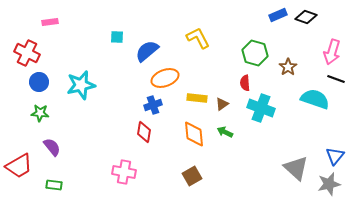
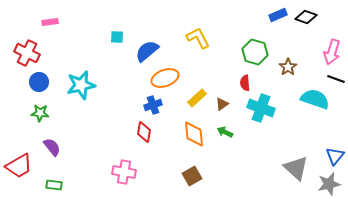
green hexagon: moved 1 px up
yellow rectangle: rotated 48 degrees counterclockwise
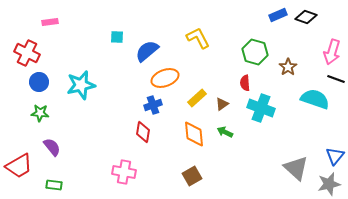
red diamond: moved 1 px left
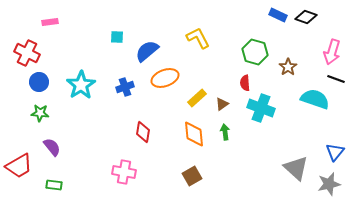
blue rectangle: rotated 48 degrees clockwise
cyan star: rotated 20 degrees counterclockwise
blue cross: moved 28 px left, 18 px up
green arrow: rotated 56 degrees clockwise
blue triangle: moved 4 px up
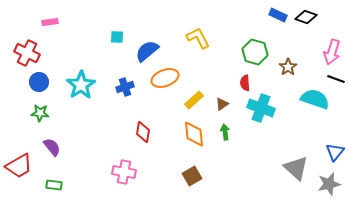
yellow rectangle: moved 3 px left, 2 px down
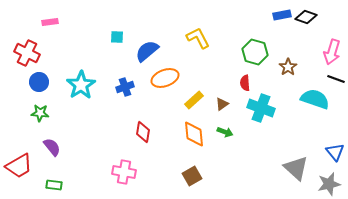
blue rectangle: moved 4 px right; rotated 36 degrees counterclockwise
green arrow: rotated 119 degrees clockwise
blue triangle: rotated 18 degrees counterclockwise
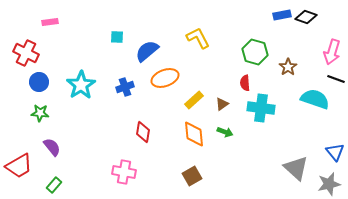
red cross: moved 1 px left
cyan cross: rotated 12 degrees counterclockwise
green rectangle: rotated 56 degrees counterclockwise
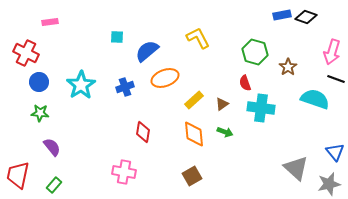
red semicircle: rotated 14 degrees counterclockwise
red trapezoid: moved 1 px left, 9 px down; rotated 132 degrees clockwise
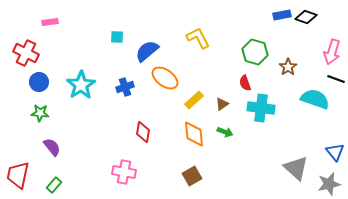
orange ellipse: rotated 56 degrees clockwise
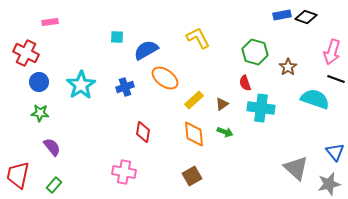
blue semicircle: moved 1 px left, 1 px up; rotated 10 degrees clockwise
